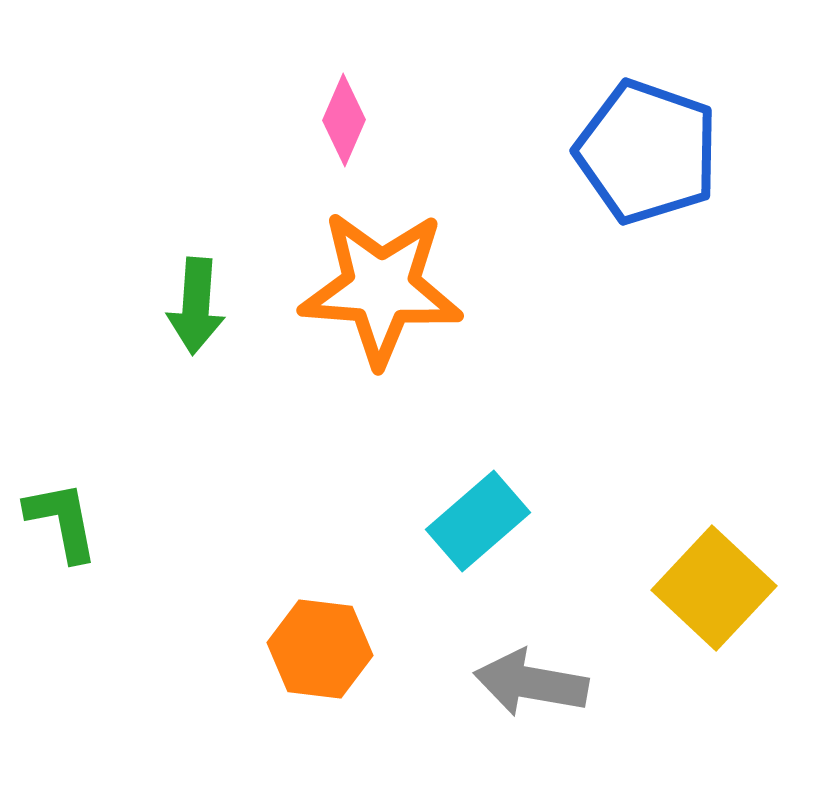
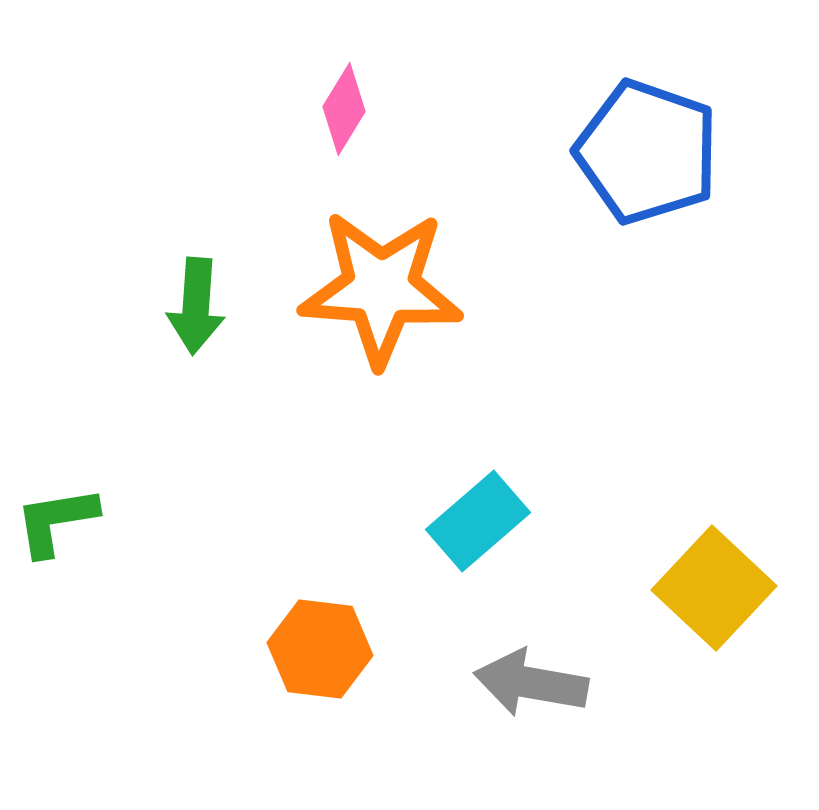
pink diamond: moved 11 px up; rotated 8 degrees clockwise
green L-shape: moved 6 px left; rotated 88 degrees counterclockwise
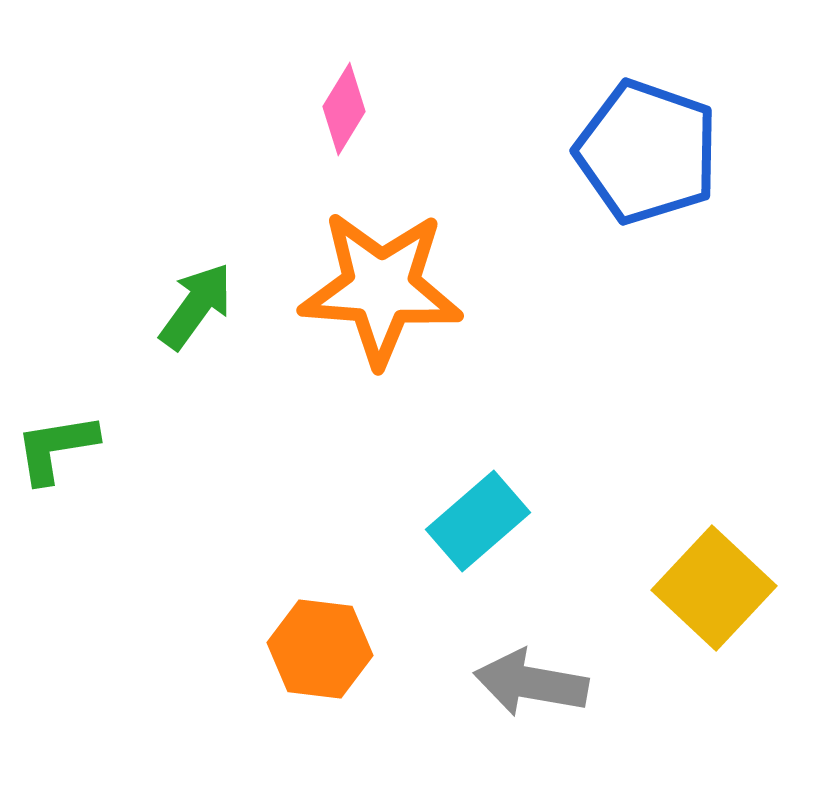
green arrow: rotated 148 degrees counterclockwise
green L-shape: moved 73 px up
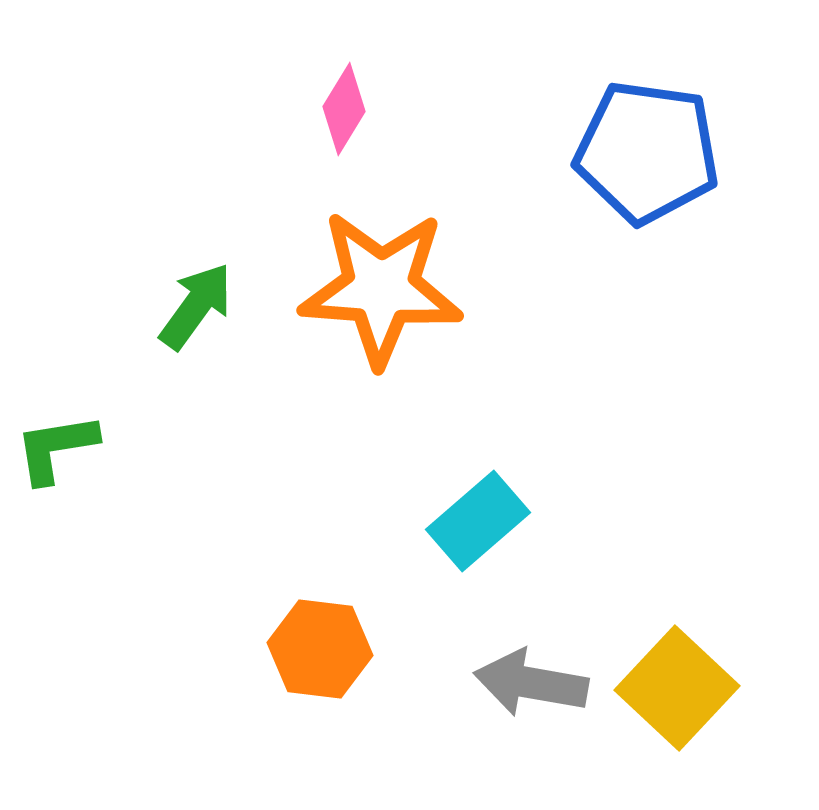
blue pentagon: rotated 11 degrees counterclockwise
yellow square: moved 37 px left, 100 px down
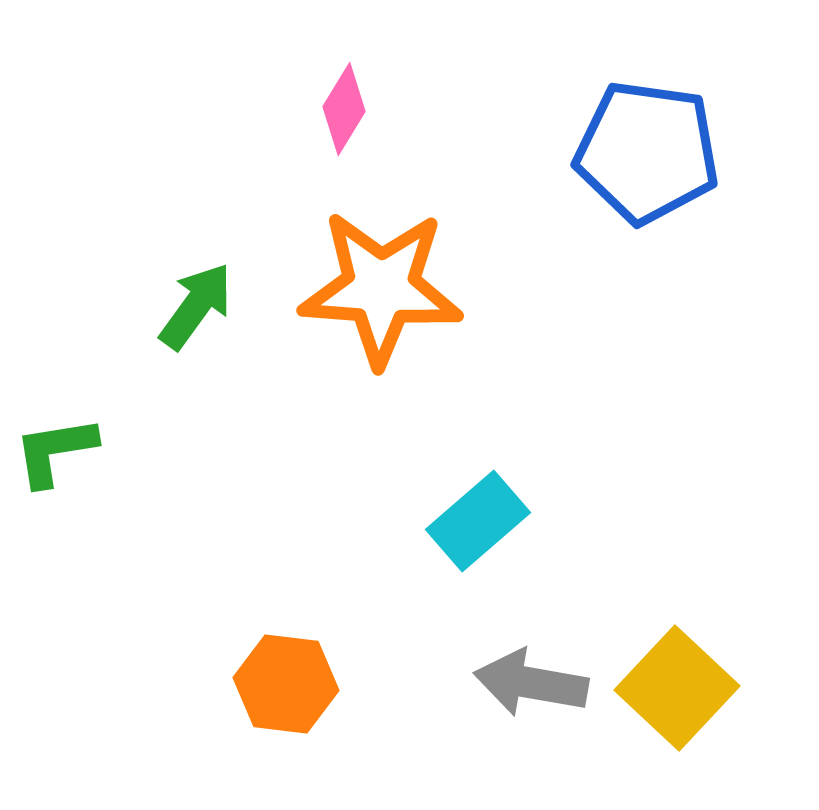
green L-shape: moved 1 px left, 3 px down
orange hexagon: moved 34 px left, 35 px down
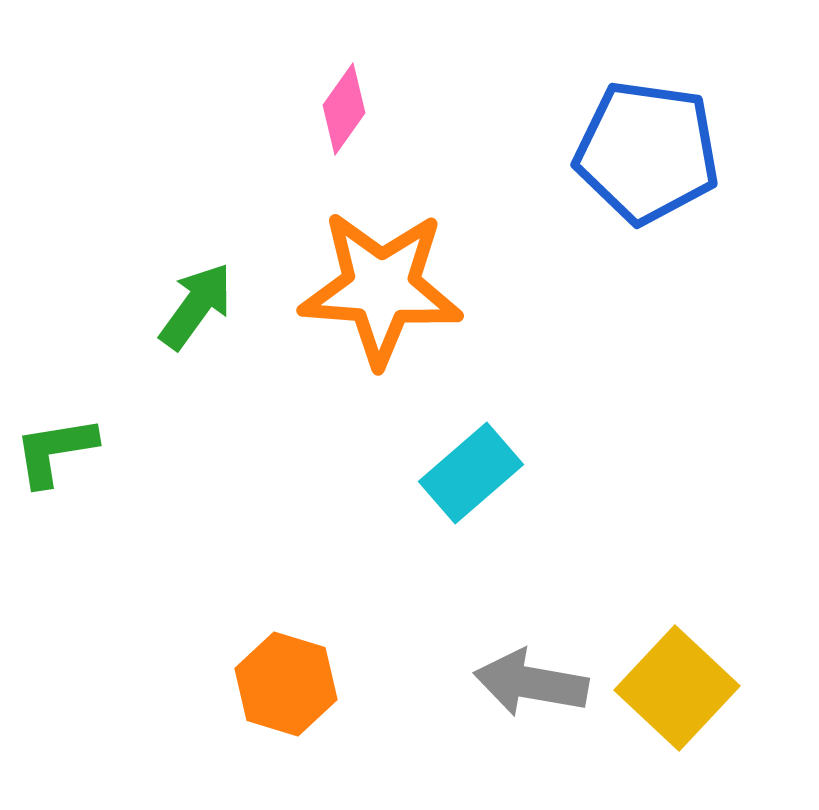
pink diamond: rotated 4 degrees clockwise
cyan rectangle: moved 7 px left, 48 px up
orange hexagon: rotated 10 degrees clockwise
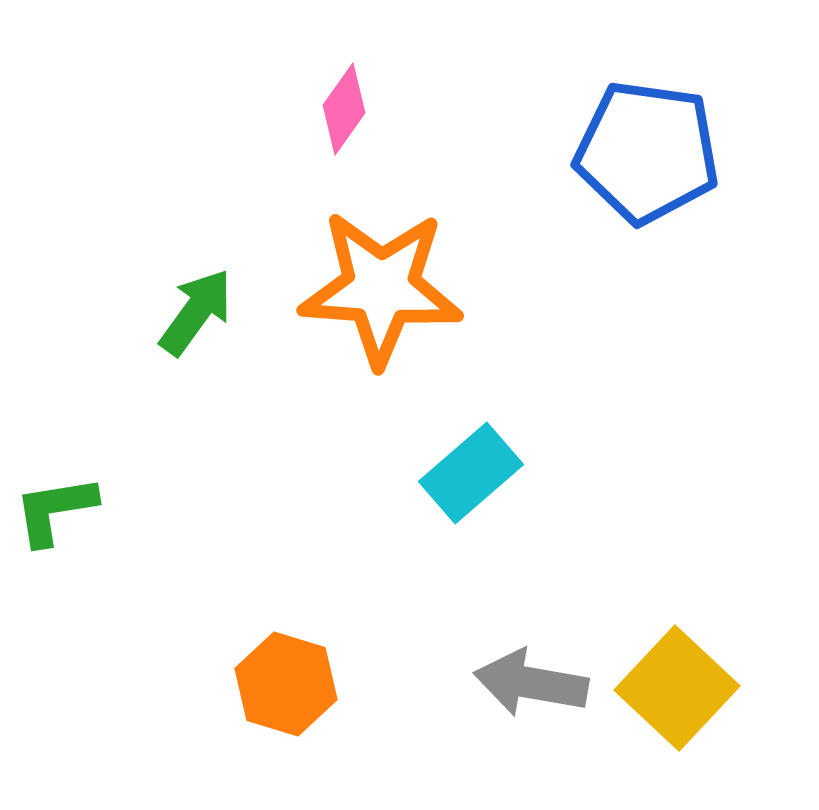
green arrow: moved 6 px down
green L-shape: moved 59 px down
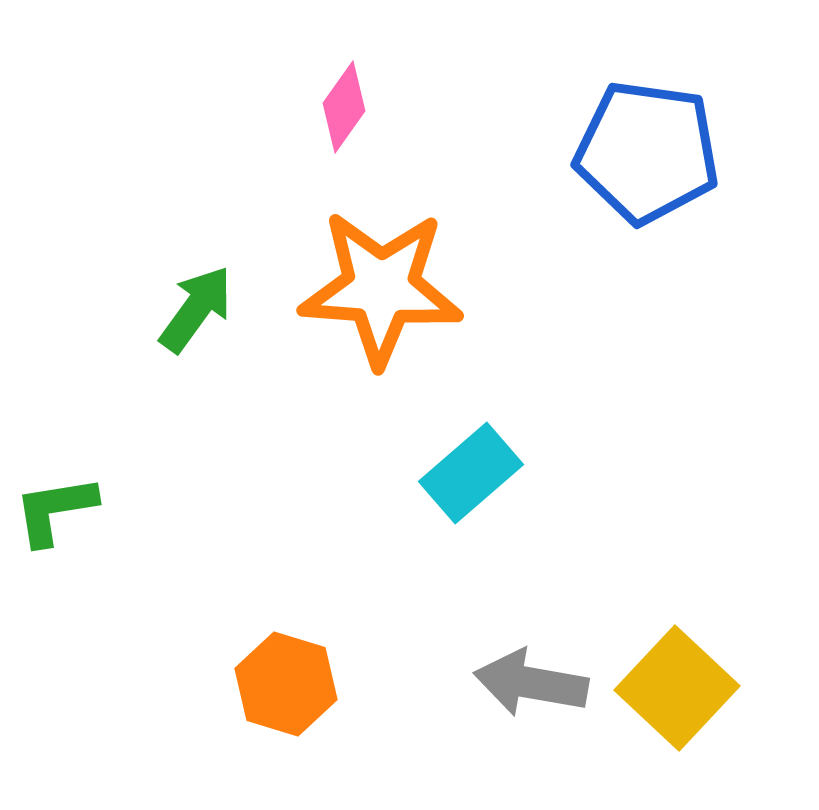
pink diamond: moved 2 px up
green arrow: moved 3 px up
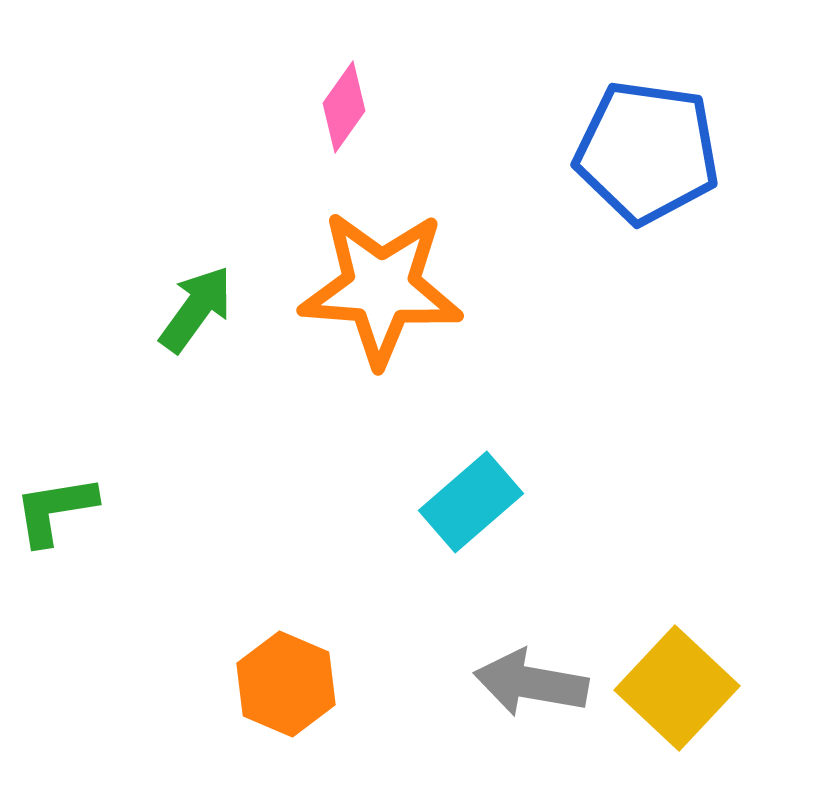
cyan rectangle: moved 29 px down
orange hexagon: rotated 6 degrees clockwise
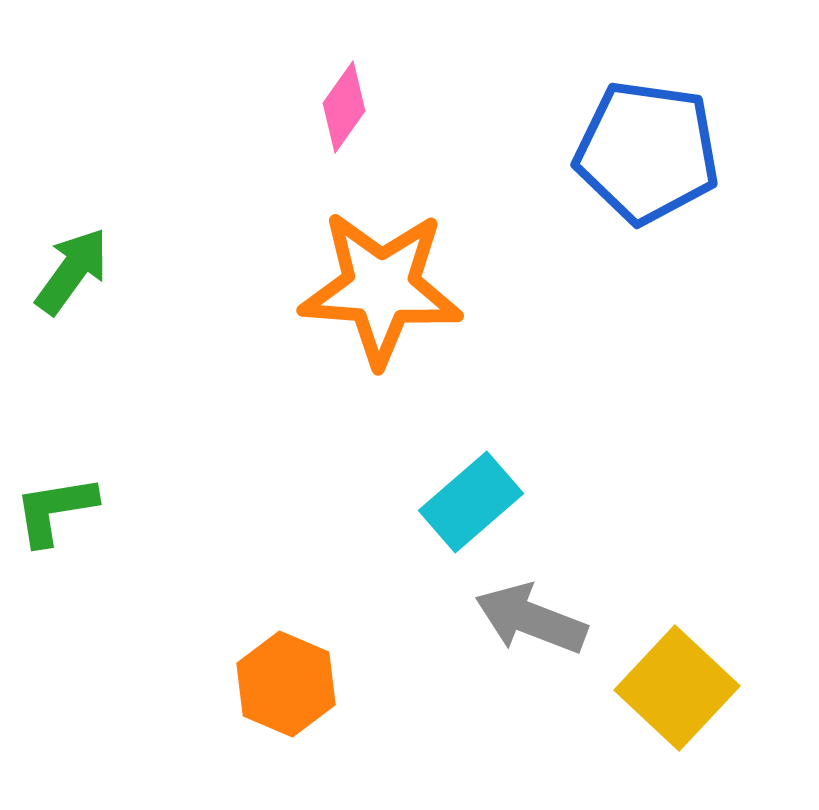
green arrow: moved 124 px left, 38 px up
gray arrow: moved 64 px up; rotated 11 degrees clockwise
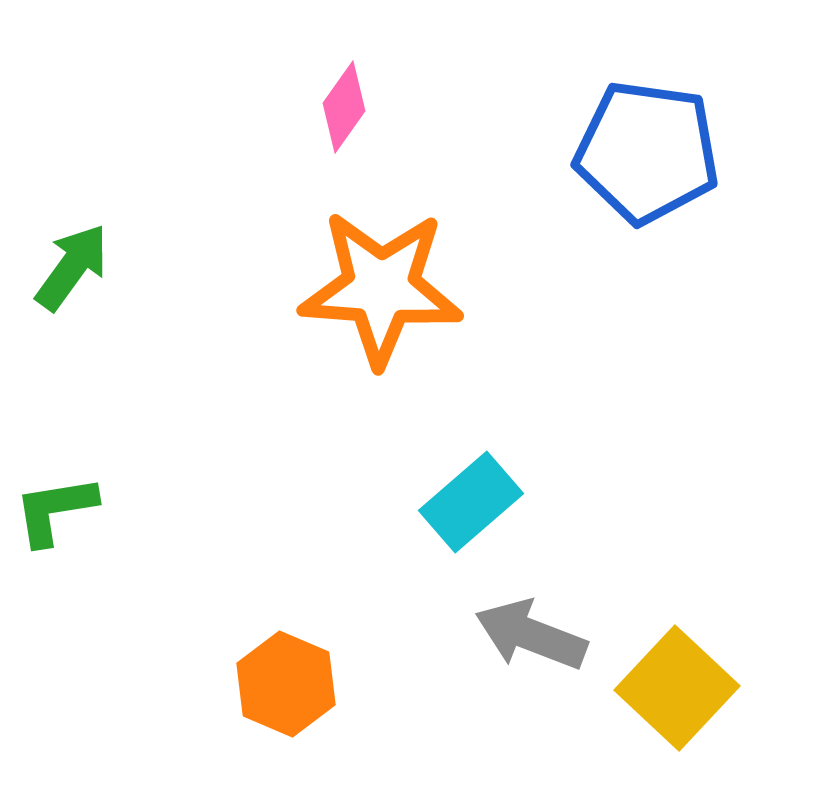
green arrow: moved 4 px up
gray arrow: moved 16 px down
